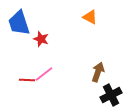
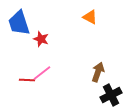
pink line: moved 2 px left, 1 px up
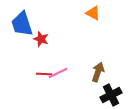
orange triangle: moved 3 px right, 4 px up
blue trapezoid: moved 3 px right, 1 px down
pink line: moved 16 px right; rotated 12 degrees clockwise
red line: moved 17 px right, 6 px up
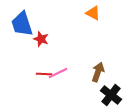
black cross: rotated 25 degrees counterclockwise
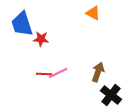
red star: rotated 14 degrees counterclockwise
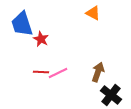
red star: rotated 21 degrees clockwise
red line: moved 3 px left, 2 px up
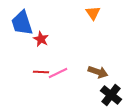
orange triangle: rotated 28 degrees clockwise
blue trapezoid: moved 1 px up
brown arrow: rotated 90 degrees clockwise
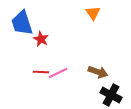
black cross: rotated 10 degrees counterclockwise
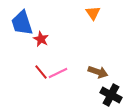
red line: rotated 49 degrees clockwise
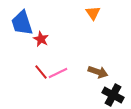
black cross: moved 2 px right
